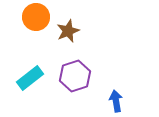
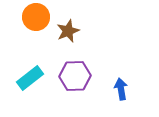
purple hexagon: rotated 16 degrees clockwise
blue arrow: moved 5 px right, 12 px up
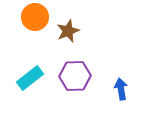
orange circle: moved 1 px left
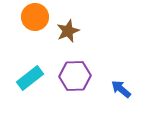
blue arrow: rotated 40 degrees counterclockwise
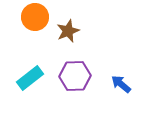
blue arrow: moved 5 px up
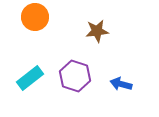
brown star: moved 29 px right; rotated 15 degrees clockwise
purple hexagon: rotated 20 degrees clockwise
blue arrow: rotated 25 degrees counterclockwise
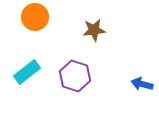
brown star: moved 3 px left, 1 px up
cyan rectangle: moved 3 px left, 6 px up
blue arrow: moved 21 px right
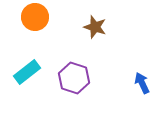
brown star: moved 1 px right, 3 px up; rotated 25 degrees clockwise
purple hexagon: moved 1 px left, 2 px down
blue arrow: moved 1 px up; rotated 50 degrees clockwise
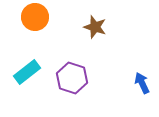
purple hexagon: moved 2 px left
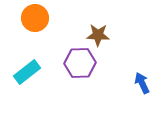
orange circle: moved 1 px down
brown star: moved 3 px right, 8 px down; rotated 15 degrees counterclockwise
purple hexagon: moved 8 px right, 15 px up; rotated 20 degrees counterclockwise
